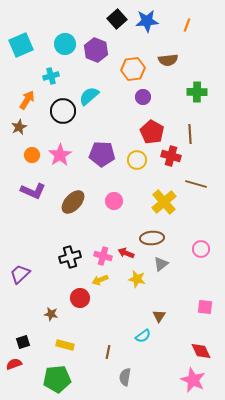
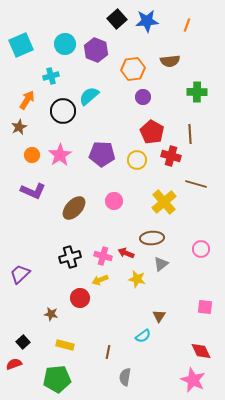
brown semicircle at (168, 60): moved 2 px right, 1 px down
brown ellipse at (73, 202): moved 1 px right, 6 px down
black square at (23, 342): rotated 24 degrees counterclockwise
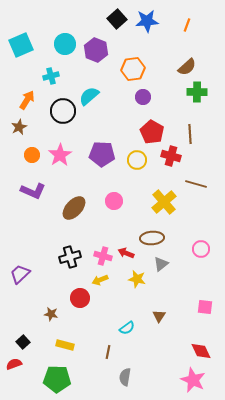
brown semicircle at (170, 61): moved 17 px right, 6 px down; rotated 36 degrees counterclockwise
cyan semicircle at (143, 336): moved 16 px left, 8 px up
green pentagon at (57, 379): rotated 8 degrees clockwise
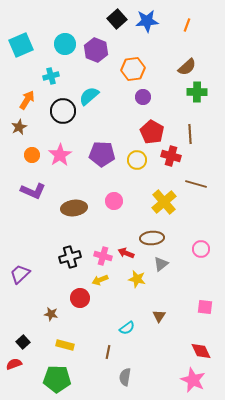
brown ellipse at (74, 208): rotated 40 degrees clockwise
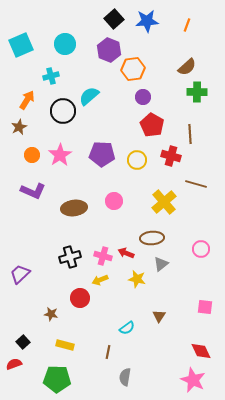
black square at (117, 19): moved 3 px left
purple hexagon at (96, 50): moved 13 px right
red pentagon at (152, 132): moved 7 px up
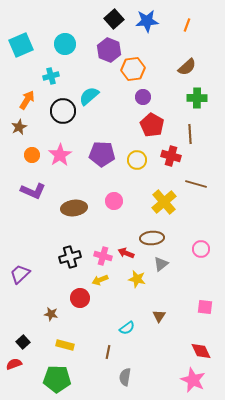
green cross at (197, 92): moved 6 px down
